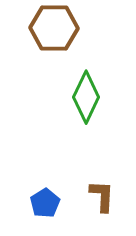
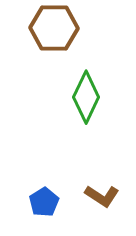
brown L-shape: rotated 120 degrees clockwise
blue pentagon: moved 1 px left, 1 px up
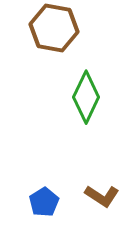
brown hexagon: rotated 9 degrees clockwise
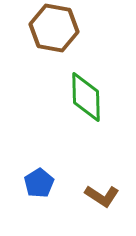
green diamond: rotated 27 degrees counterclockwise
blue pentagon: moved 5 px left, 19 px up
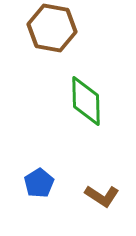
brown hexagon: moved 2 px left
green diamond: moved 4 px down
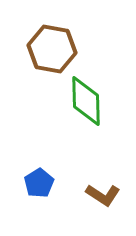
brown hexagon: moved 21 px down
brown L-shape: moved 1 px right, 1 px up
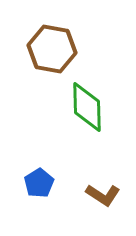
green diamond: moved 1 px right, 6 px down
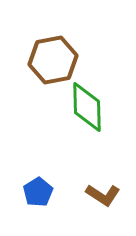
brown hexagon: moved 1 px right, 11 px down; rotated 21 degrees counterclockwise
blue pentagon: moved 1 px left, 9 px down
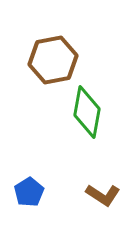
green diamond: moved 5 px down; rotated 12 degrees clockwise
blue pentagon: moved 9 px left
